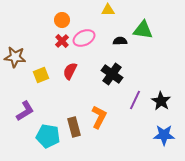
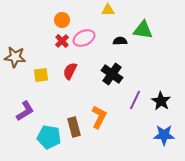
yellow square: rotated 14 degrees clockwise
cyan pentagon: moved 1 px right, 1 px down
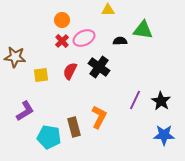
black cross: moved 13 px left, 7 px up
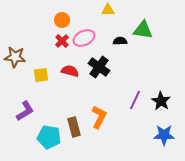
red semicircle: rotated 78 degrees clockwise
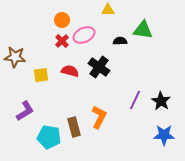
pink ellipse: moved 3 px up
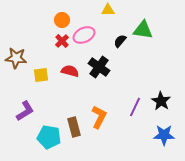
black semicircle: rotated 48 degrees counterclockwise
brown star: moved 1 px right, 1 px down
purple line: moved 7 px down
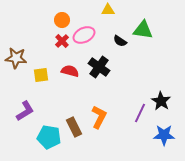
black semicircle: rotated 96 degrees counterclockwise
purple line: moved 5 px right, 6 px down
brown rectangle: rotated 12 degrees counterclockwise
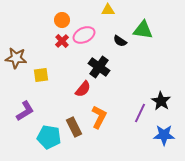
red semicircle: moved 13 px right, 18 px down; rotated 114 degrees clockwise
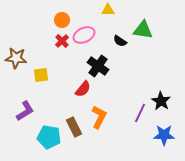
black cross: moved 1 px left, 1 px up
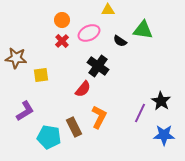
pink ellipse: moved 5 px right, 2 px up
